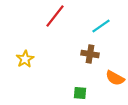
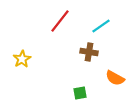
red line: moved 5 px right, 5 px down
brown cross: moved 1 px left, 2 px up
yellow star: moved 3 px left
green square: rotated 16 degrees counterclockwise
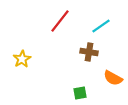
orange semicircle: moved 2 px left
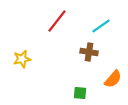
red line: moved 3 px left
yellow star: rotated 18 degrees clockwise
orange semicircle: moved 1 px down; rotated 78 degrees counterclockwise
green square: rotated 16 degrees clockwise
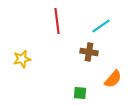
red line: rotated 45 degrees counterclockwise
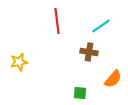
yellow star: moved 3 px left, 3 px down
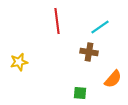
cyan line: moved 1 px left, 1 px down
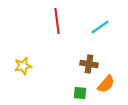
brown cross: moved 12 px down
yellow star: moved 4 px right, 4 px down
orange semicircle: moved 7 px left, 5 px down
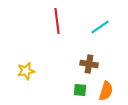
yellow star: moved 3 px right, 5 px down
orange semicircle: moved 7 px down; rotated 24 degrees counterclockwise
green square: moved 3 px up
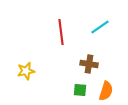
red line: moved 4 px right, 11 px down
